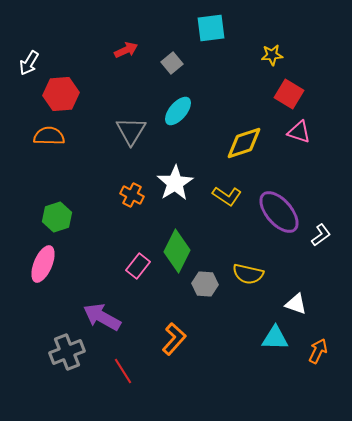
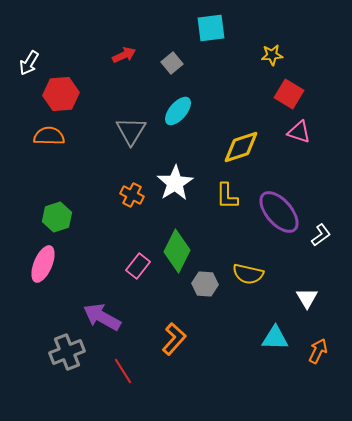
red arrow: moved 2 px left, 5 px down
yellow diamond: moved 3 px left, 4 px down
yellow L-shape: rotated 56 degrees clockwise
white triangle: moved 11 px right, 6 px up; rotated 40 degrees clockwise
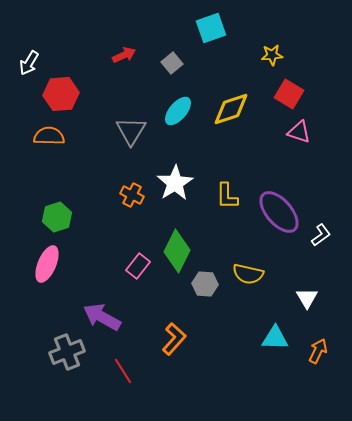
cyan square: rotated 12 degrees counterclockwise
yellow diamond: moved 10 px left, 38 px up
pink ellipse: moved 4 px right
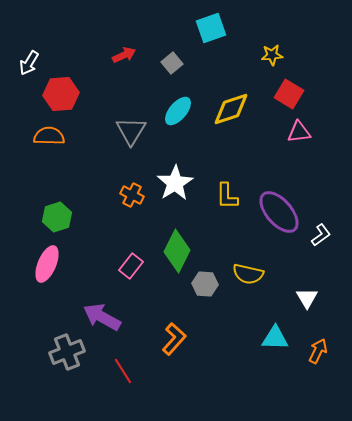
pink triangle: rotated 25 degrees counterclockwise
pink rectangle: moved 7 px left
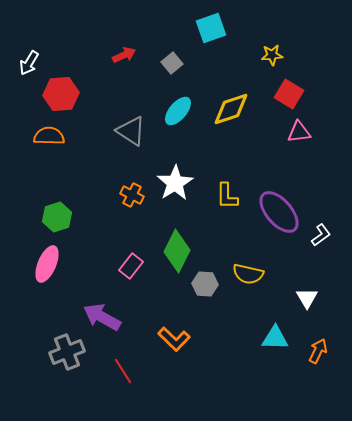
gray triangle: rotated 28 degrees counterclockwise
orange L-shape: rotated 92 degrees clockwise
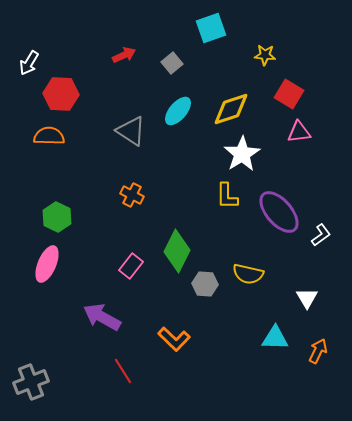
yellow star: moved 7 px left; rotated 10 degrees clockwise
red hexagon: rotated 8 degrees clockwise
white star: moved 67 px right, 29 px up
green hexagon: rotated 16 degrees counterclockwise
gray cross: moved 36 px left, 30 px down
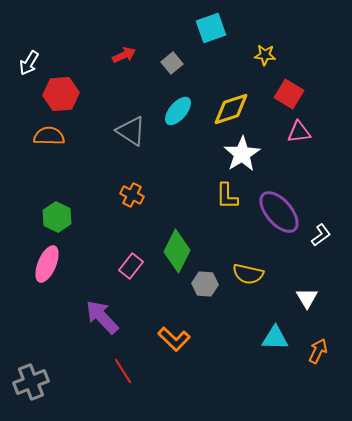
red hexagon: rotated 8 degrees counterclockwise
purple arrow: rotated 18 degrees clockwise
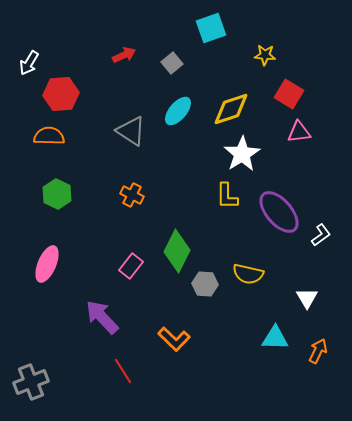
green hexagon: moved 23 px up
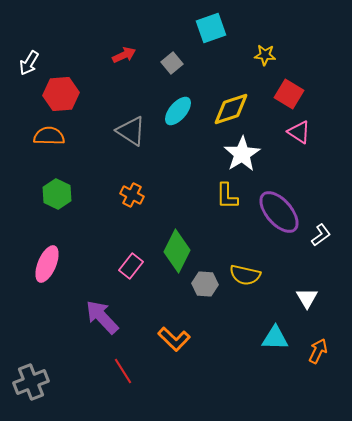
pink triangle: rotated 40 degrees clockwise
yellow semicircle: moved 3 px left, 1 px down
